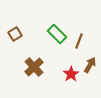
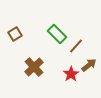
brown line: moved 3 px left, 5 px down; rotated 21 degrees clockwise
brown arrow: moved 1 px left; rotated 21 degrees clockwise
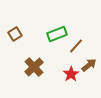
green rectangle: rotated 66 degrees counterclockwise
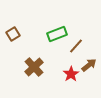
brown square: moved 2 px left
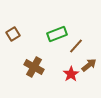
brown cross: rotated 18 degrees counterclockwise
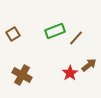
green rectangle: moved 2 px left, 3 px up
brown line: moved 8 px up
brown cross: moved 12 px left, 8 px down
red star: moved 1 px left, 1 px up
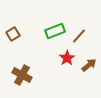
brown line: moved 3 px right, 2 px up
red star: moved 3 px left, 15 px up
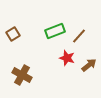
red star: rotated 21 degrees counterclockwise
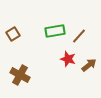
green rectangle: rotated 12 degrees clockwise
red star: moved 1 px right, 1 px down
brown cross: moved 2 px left
